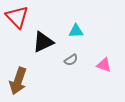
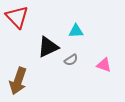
black triangle: moved 5 px right, 5 px down
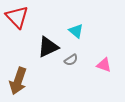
cyan triangle: rotated 42 degrees clockwise
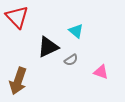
pink triangle: moved 3 px left, 7 px down
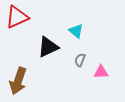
red triangle: rotated 50 degrees clockwise
gray semicircle: moved 9 px right; rotated 144 degrees clockwise
pink triangle: rotated 21 degrees counterclockwise
